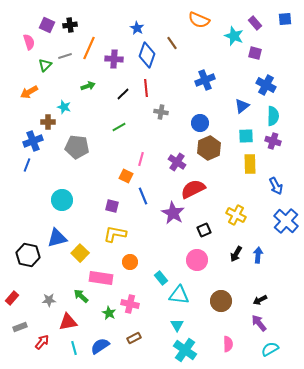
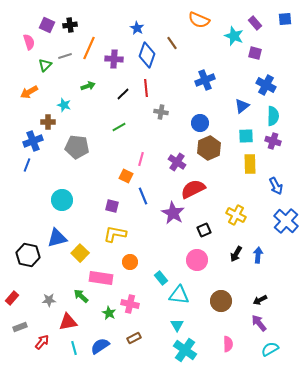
cyan star at (64, 107): moved 2 px up
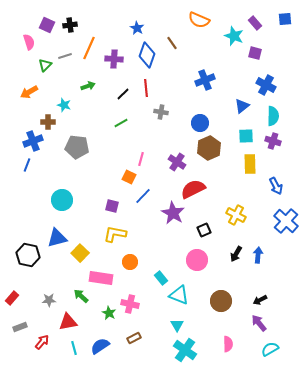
green line at (119, 127): moved 2 px right, 4 px up
orange square at (126, 176): moved 3 px right, 1 px down
blue line at (143, 196): rotated 66 degrees clockwise
cyan triangle at (179, 295): rotated 15 degrees clockwise
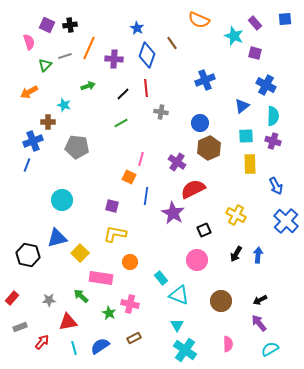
blue line at (143, 196): moved 3 px right; rotated 36 degrees counterclockwise
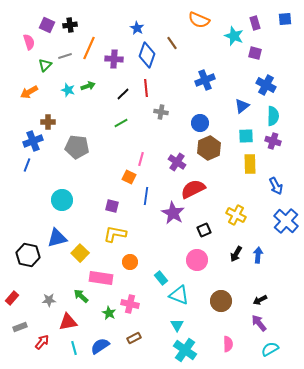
purple rectangle at (255, 23): rotated 24 degrees clockwise
cyan star at (64, 105): moved 4 px right, 15 px up
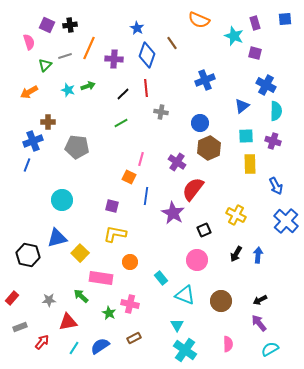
cyan semicircle at (273, 116): moved 3 px right, 5 px up
red semicircle at (193, 189): rotated 25 degrees counterclockwise
cyan triangle at (179, 295): moved 6 px right
cyan line at (74, 348): rotated 48 degrees clockwise
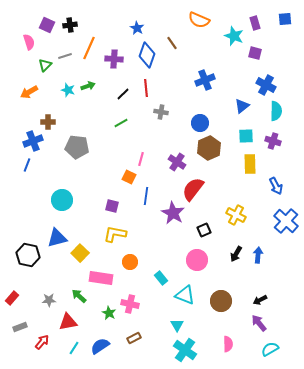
green arrow at (81, 296): moved 2 px left
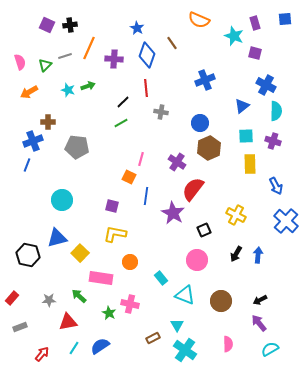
pink semicircle at (29, 42): moved 9 px left, 20 px down
black line at (123, 94): moved 8 px down
brown rectangle at (134, 338): moved 19 px right
red arrow at (42, 342): moved 12 px down
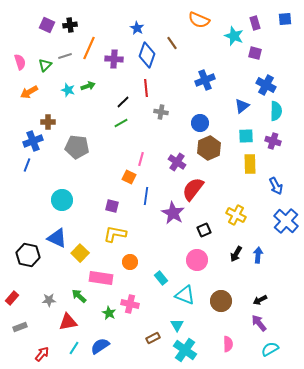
blue triangle at (57, 238): rotated 40 degrees clockwise
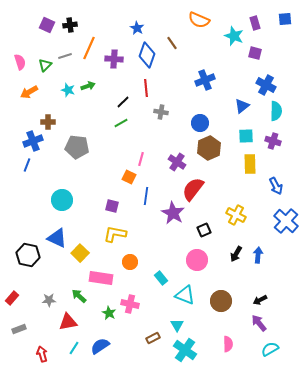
gray rectangle at (20, 327): moved 1 px left, 2 px down
red arrow at (42, 354): rotated 56 degrees counterclockwise
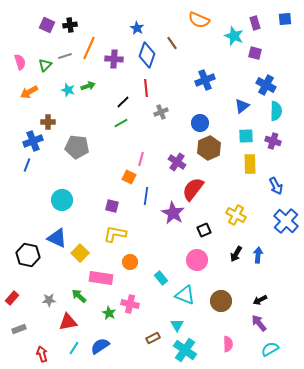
gray cross at (161, 112): rotated 32 degrees counterclockwise
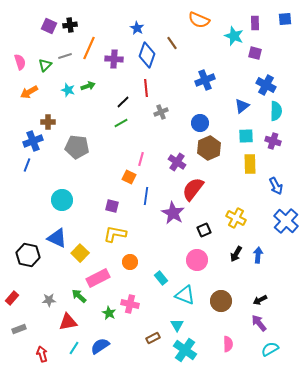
purple rectangle at (255, 23): rotated 16 degrees clockwise
purple square at (47, 25): moved 2 px right, 1 px down
yellow cross at (236, 215): moved 3 px down
pink rectangle at (101, 278): moved 3 px left; rotated 35 degrees counterclockwise
